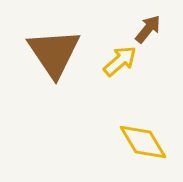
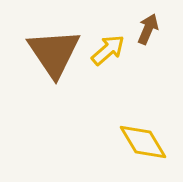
brown arrow: rotated 16 degrees counterclockwise
yellow arrow: moved 12 px left, 11 px up
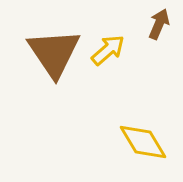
brown arrow: moved 11 px right, 5 px up
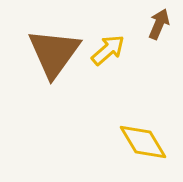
brown triangle: rotated 10 degrees clockwise
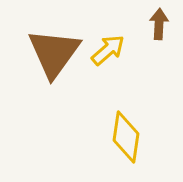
brown arrow: rotated 20 degrees counterclockwise
yellow diamond: moved 17 px left, 5 px up; rotated 39 degrees clockwise
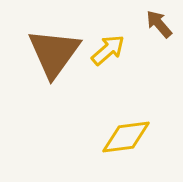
brown arrow: rotated 44 degrees counterclockwise
yellow diamond: rotated 75 degrees clockwise
